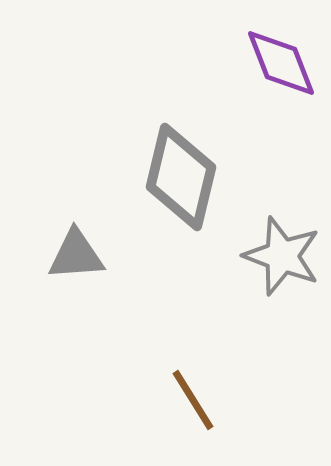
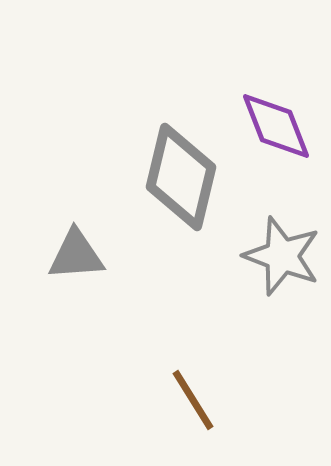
purple diamond: moved 5 px left, 63 px down
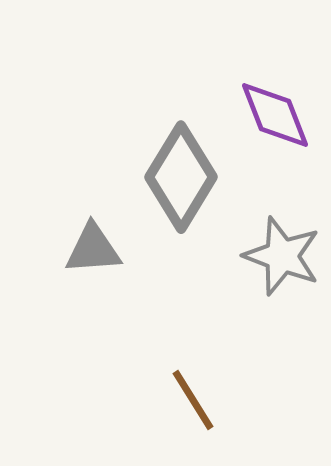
purple diamond: moved 1 px left, 11 px up
gray diamond: rotated 18 degrees clockwise
gray triangle: moved 17 px right, 6 px up
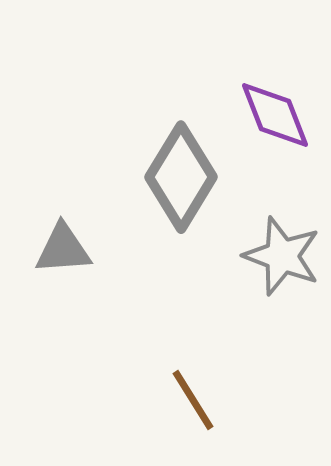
gray triangle: moved 30 px left
